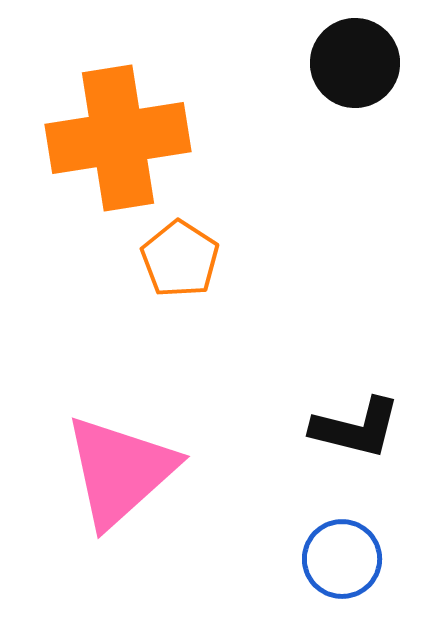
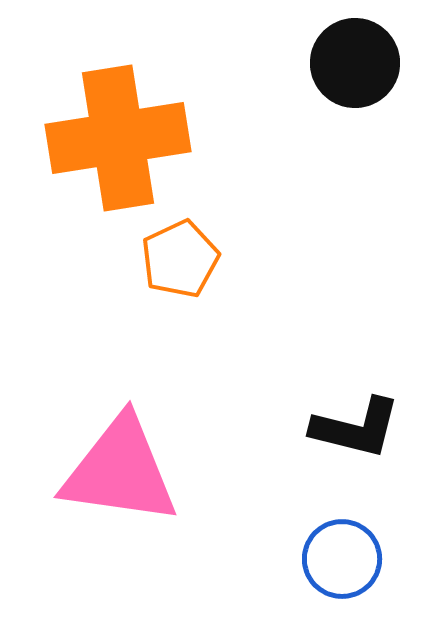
orange pentagon: rotated 14 degrees clockwise
pink triangle: rotated 50 degrees clockwise
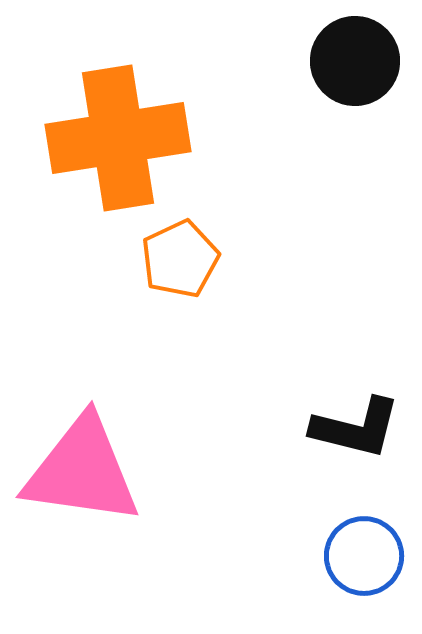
black circle: moved 2 px up
pink triangle: moved 38 px left
blue circle: moved 22 px right, 3 px up
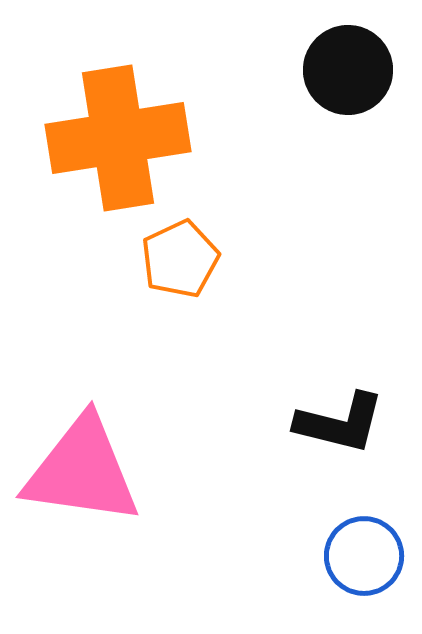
black circle: moved 7 px left, 9 px down
black L-shape: moved 16 px left, 5 px up
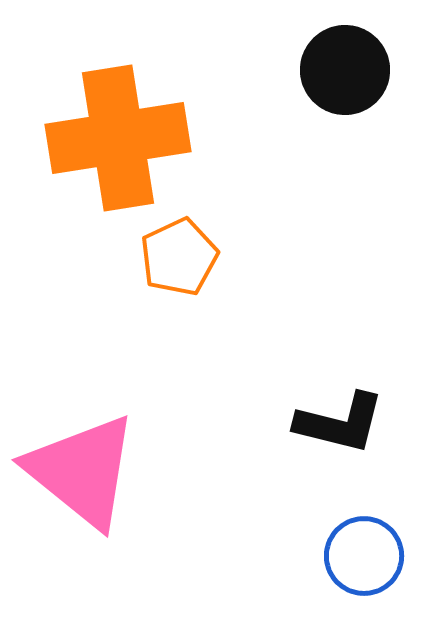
black circle: moved 3 px left
orange pentagon: moved 1 px left, 2 px up
pink triangle: rotated 31 degrees clockwise
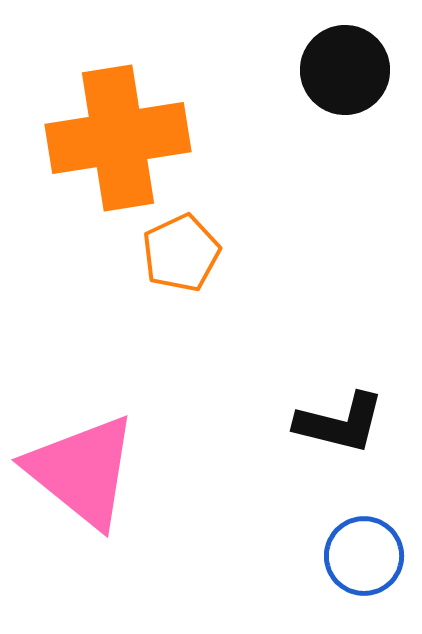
orange pentagon: moved 2 px right, 4 px up
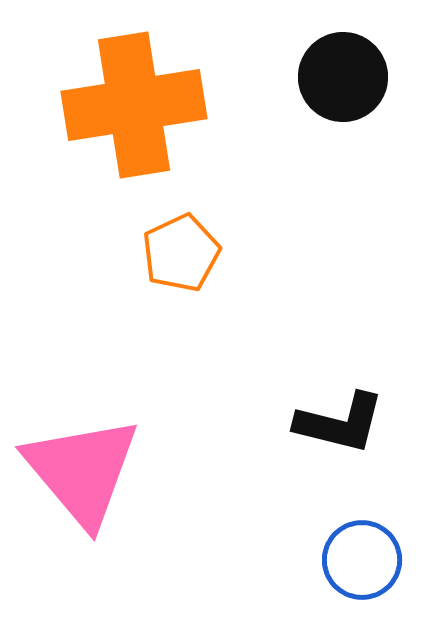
black circle: moved 2 px left, 7 px down
orange cross: moved 16 px right, 33 px up
pink triangle: rotated 11 degrees clockwise
blue circle: moved 2 px left, 4 px down
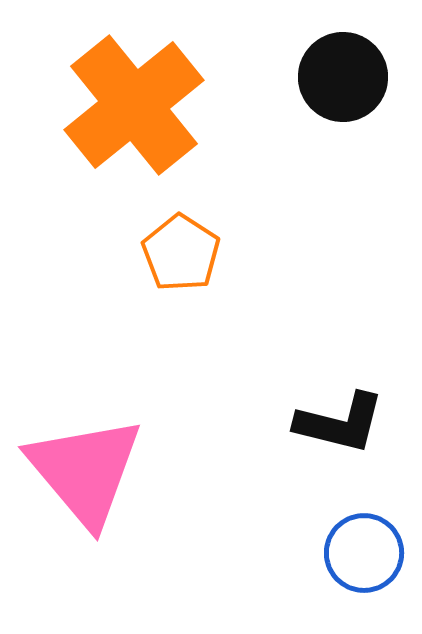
orange cross: rotated 30 degrees counterclockwise
orange pentagon: rotated 14 degrees counterclockwise
pink triangle: moved 3 px right
blue circle: moved 2 px right, 7 px up
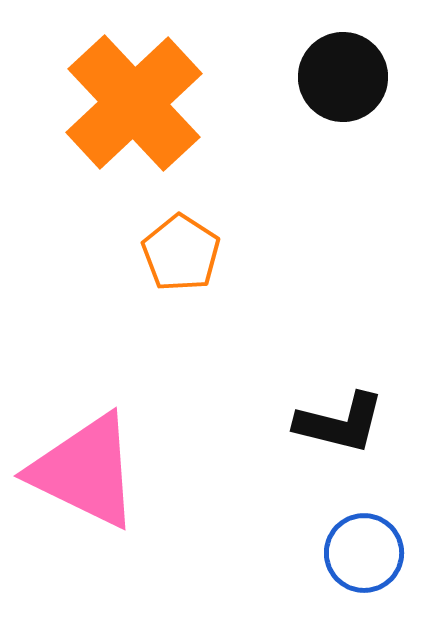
orange cross: moved 2 px up; rotated 4 degrees counterclockwise
pink triangle: rotated 24 degrees counterclockwise
